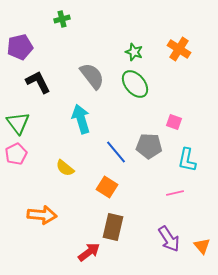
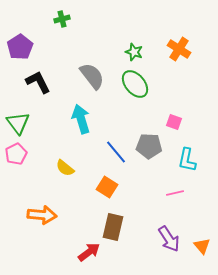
purple pentagon: rotated 20 degrees counterclockwise
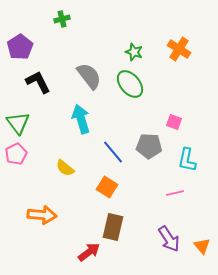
gray semicircle: moved 3 px left
green ellipse: moved 5 px left
blue line: moved 3 px left
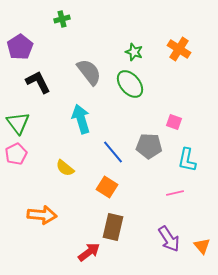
gray semicircle: moved 4 px up
